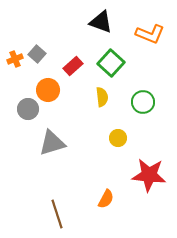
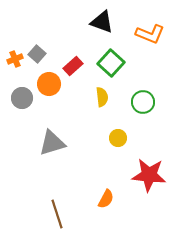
black triangle: moved 1 px right
orange circle: moved 1 px right, 6 px up
gray circle: moved 6 px left, 11 px up
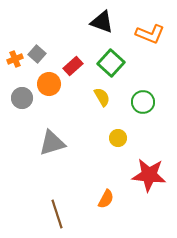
yellow semicircle: rotated 24 degrees counterclockwise
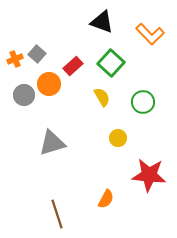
orange L-shape: rotated 24 degrees clockwise
gray circle: moved 2 px right, 3 px up
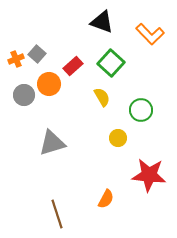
orange cross: moved 1 px right
green circle: moved 2 px left, 8 px down
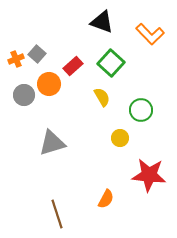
yellow circle: moved 2 px right
